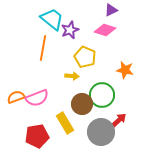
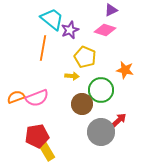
green circle: moved 1 px left, 5 px up
yellow rectangle: moved 19 px left, 27 px down
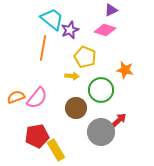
pink semicircle: rotated 30 degrees counterclockwise
brown circle: moved 6 px left, 4 px down
yellow rectangle: moved 10 px right
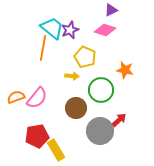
cyan trapezoid: moved 9 px down
gray circle: moved 1 px left, 1 px up
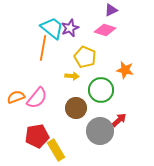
purple star: moved 2 px up
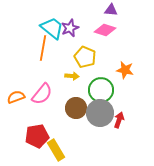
purple triangle: rotated 32 degrees clockwise
pink semicircle: moved 5 px right, 4 px up
red arrow: rotated 28 degrees counterclockwise
gray circle: moved 18 px up
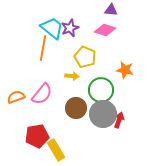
gray circle: moved 3 px right, 1 px down
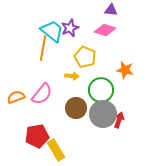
cyan trapezoid: moved 3 px down
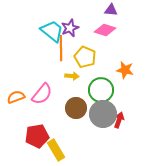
orange line: moved 18 px right; rotated 10 degrees counterclockwise
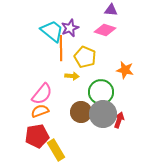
green circle: moved 2 px down
orange semicircle: moved 24 px right, 14 px down
brown circle: moved 5 px right, 4 px down
